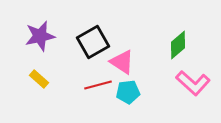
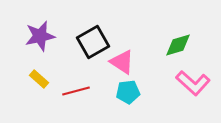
green diamond: rotated 24 degrees clockwise
red line: moved 22 px left, 6 px down
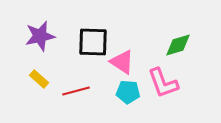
black square: rotated 32 degrees clockwise
pink L-shape: moved 30 px left; rotated 28 degrees clockwise
cyan pentagon: rotated 10 degrees clockwise
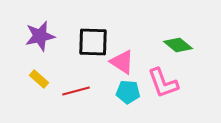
green diamond: rotated 56 degrees clockwise
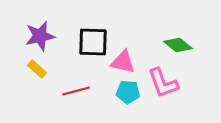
pink triangle: moved 1 px right; rotated 20 degrees counterclockwise
yellow rectangle: moved 2 px left, 10 px up
